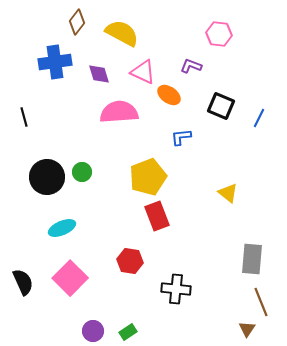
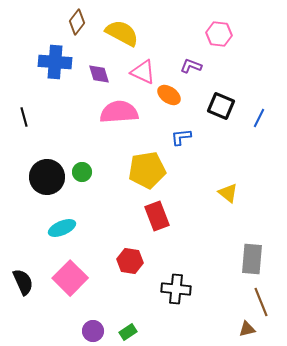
blue cross: rotated 12 degrees clockwise
yellow pentagon: moved 1 px left, 7 px up; rotated 12 degrees clockwise
brown triangle: rotated 42 degrees clockwise
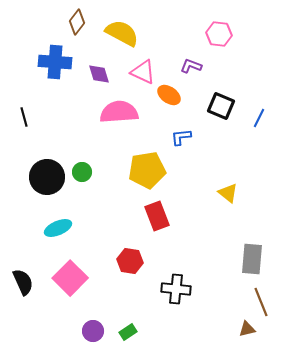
cyan ellipse: moved 4 px left
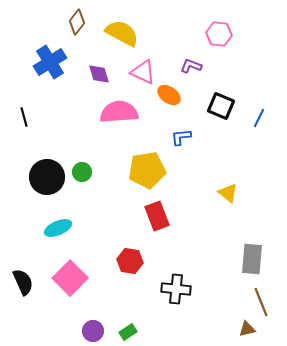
blue cross: moved 5 px left; rotated 36 degrees counterclockwise
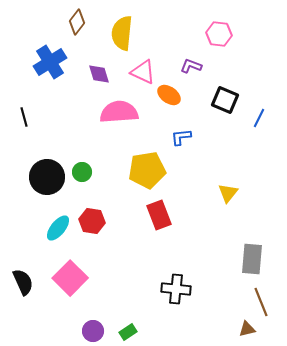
yellow semicircle: rotated 112 degrees counterclockwise
black square: moved 4 px right, 6 px up
yellow triangle: rotated 30 degrees clockwise
red rectangle: moved 2 px right, 1 px up
cyan ellipse: rotated 28 degrees counterclockwise
red hexagon: moved 38 px left, 40 px up
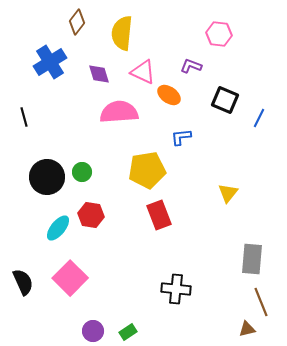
red hexagon: moved 1 px left, 6 px up
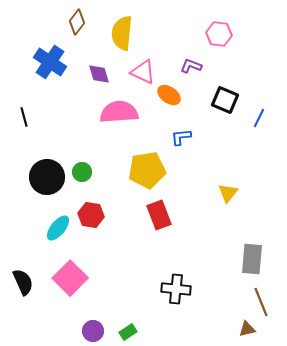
blue cross: rotated 24 degrees counterclockwise
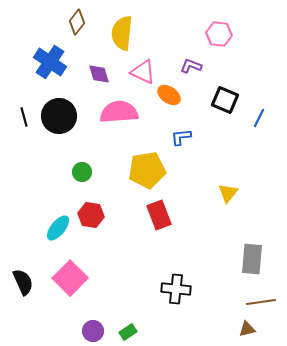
black circle: moved 12 px right, 61 px up
brown line: rotated 76 degrees counterclockwise
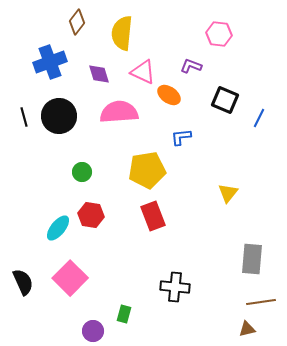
blue cross: rotated 36 degrees clockwise
red rectangle: moved 6 px left, 1 px down
black cross: moved 1 px left, 2 px up
green rectangle: moved 4 px left, 18 px up; rotated 42 degrees counterclockwise
